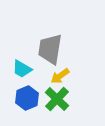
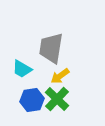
gray trapezoid: moved 1 px right, 1 px up
blue hexagon: moved 5 px right, 2 px down; rotated 15 degrees clockwise
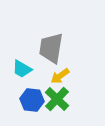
blue hexagon: rotated 15 degrees clockwise
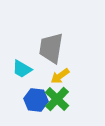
blue hexagon: moved 4 px right
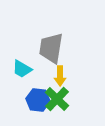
yellow arrow: rotated 54 degrees counterclockwise
blue hexagon: moved 2 px right
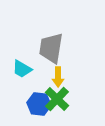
yellow arrow: moved 2 px left, 1 px down
blue hexagon: moved 1 px right, 4 px down
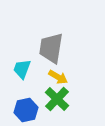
cyan trapezoid: rotated 80 degrees clockwise
yellow arrow: rotated 60 degrees counterclockwise
blue hexagon: moved 13 px left, 6 px down; rotated 20 degrees counterclockwise
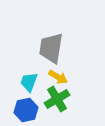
cyan trapezoid: moved 7 px right, 13 px down
green cross: rotated 15 degrees clockwise
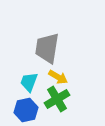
gray trapezoid: moved 4 px left
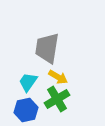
cyan trapezoid: moved 1 px left; rotated 15 degrees clockwise
